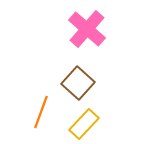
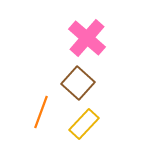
pink cross: moved 9 px down
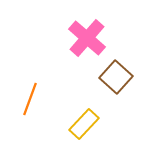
brown square: moved 38 px right, 6 px up
orange line: moved 11 px left, 13 px up
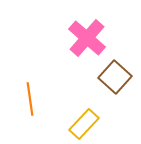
brown square: moved 1 px left
orange line: rotated 28 degrees counterclockwise
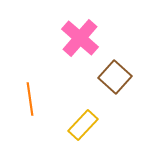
pink cross: moved 7 px left
yellow rectangle: moved 1 px left, 1 px down
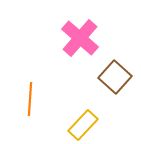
orange line: rotated 12 degrees clockwise
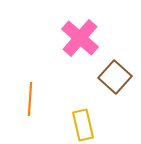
yellow rectangle: rotated 56 degrees counterclockwise
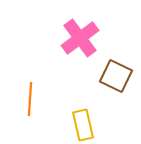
pink cross: rotated 12 degrees clockwise
brown square: moved 1 px right, 1 px up; rotated 16 degrees counterclockwise
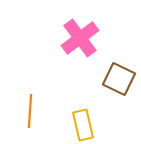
brown square: moved 3 px right, 3 px down
orange line: moved 12 px down
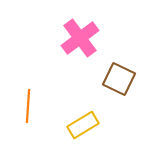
orange line: moved 2 px left, 5 px up
yellow rectangle: rotated 72 degrees clockwise
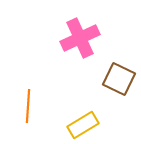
pink cross: rotated 12 degrees clockwise
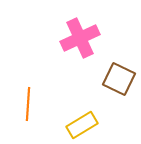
orange line: moved 2 px up
yellow rectangle: moved 1 px left
